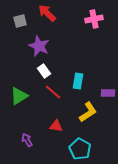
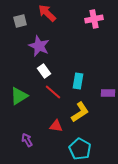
yellow L-shape: moved 8 px left
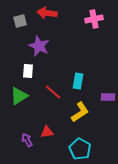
red arrow: rotated 36 degrees counterclockwise
white rectangle: moved 16 px left; rotated 40 degrees clockwise
purple rectangle: moved 4 px down
red triangle: moved 9 px left, 6 px down; rotated 16 degrees counterclockwise
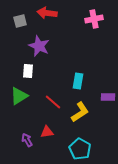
red line: moved 10 px down
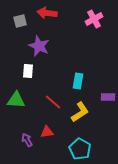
pink cross: rotated 18 degrees counterclockwise
green triangle: moved 3 px left, 4 px down; rotated 36 degrees clockwise
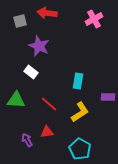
white rectangle: moved 3 px right, 1 px down; rotated 56 degrees counterclockwise
red line: moved 4 px left, 2 px down
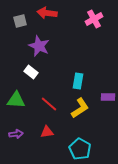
yellow L-shape: moved 4 px up
purple arrow: moved 11 px left, 6 px up; rotated 112 degrees clockwise
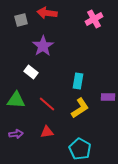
gray square: moved 1 px right, 1 px up
purple star: moved 4 px right; rotated 15 degrees clockwise
red line: moved 2 px left
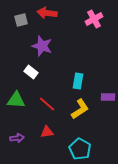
purple star: moved 1 px left; rotated 20 degrees counterclockwise
yellow L-shape: moved 1 px down
purple arrow: moved 1 px right, 4 px down
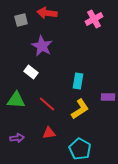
purple star: rotated 10 degrees clockwise
red triangle: moved 2 px right, 1 px down
